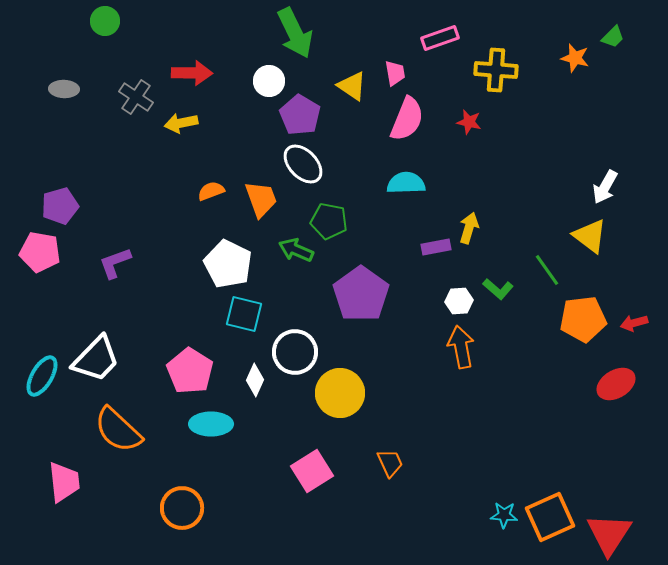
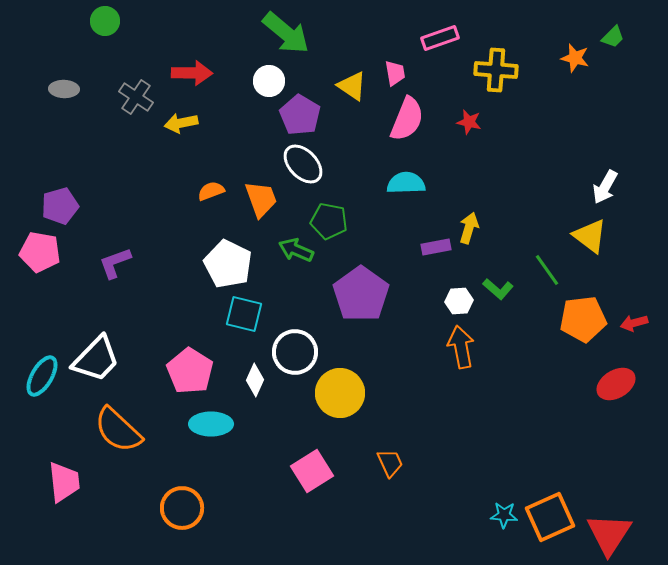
green arrow at (295, 33): moved 9 px left; rotated 24 degrees counterclockwise
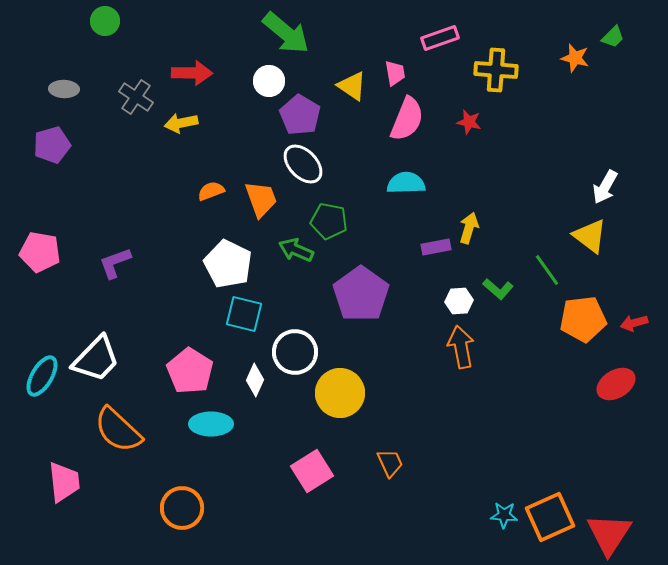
purple pentagon at (60, 206): moved 8 px left, 61 px up
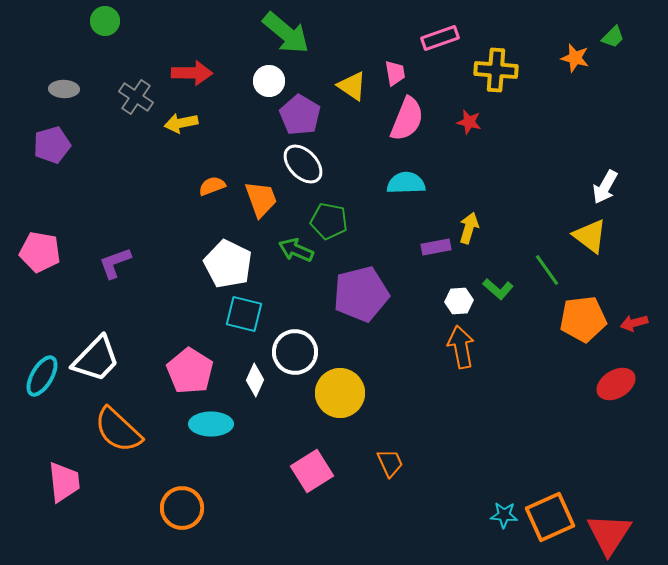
orange semicircle at (211, 191): moved 1 px right, 5 px up
purple pentagon at (361, 294): rotated 22 degrees clockwise
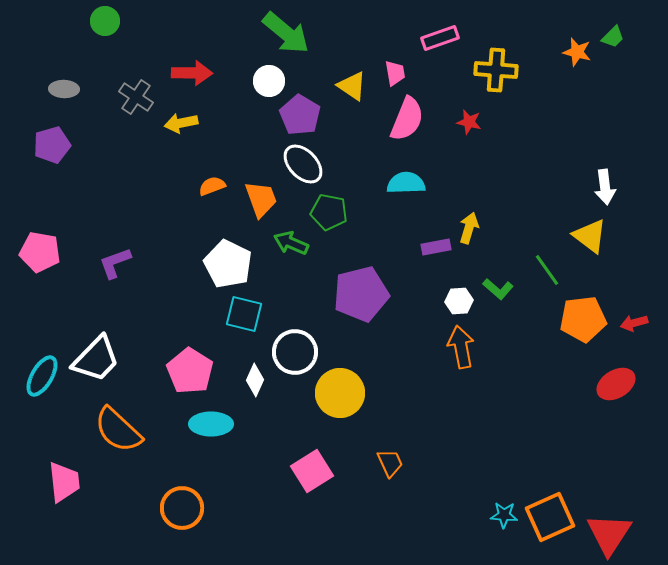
orange star at (575, 58): moved 2 px right, 6 px up
white arrow at (605, 187): rotated 36 degrees counterclockwise
green pentagon at (329, 221): moved 9 px up
green arrow at (296, 250): moved 5 px left, 7 px up
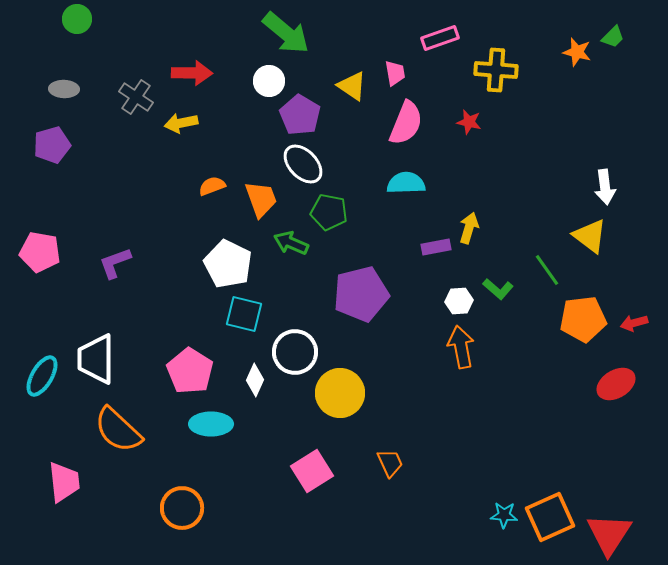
green circle at (105, 21): moved 28 px left, 2 px up
pink semicircle at (407, 119): moved 1 px left, 4 px down
white trapezoid at (96, 359): rotated 136 degrees clockwise
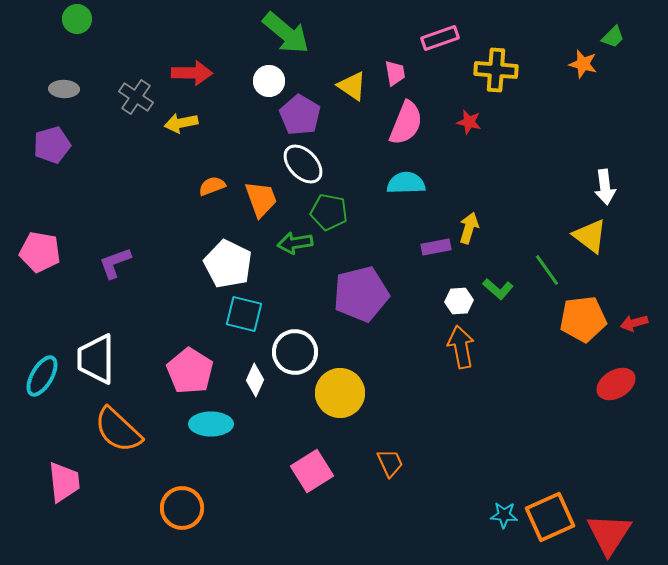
orange star at (577, 52): moved 6 px right, 12 px down
green arrow at (291, 243): moved 4 px right; rotated 32 degrees counterclockwise
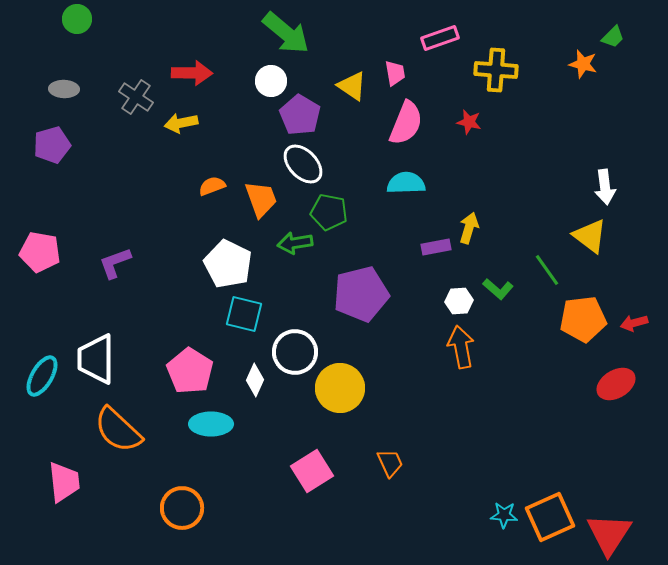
white circle at (269, 81): moved 2 px right
yellow circle at (340, 393): moved 5 px up
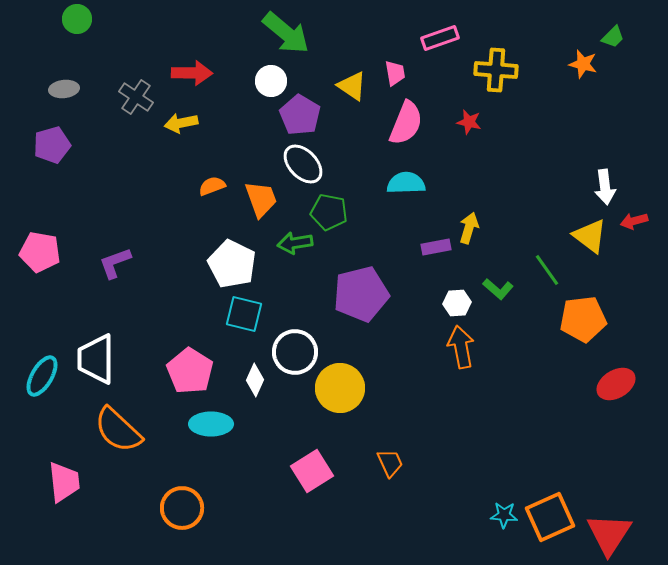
gray ellipse at (64, 89): rotated 8 degrees counterclockwise
white pentagon at (228, 264): moved 4 px right
white hexagon at (459, 301): moved 2 px left, 2 px down
red arrow at (634, 323): moved 102 px up
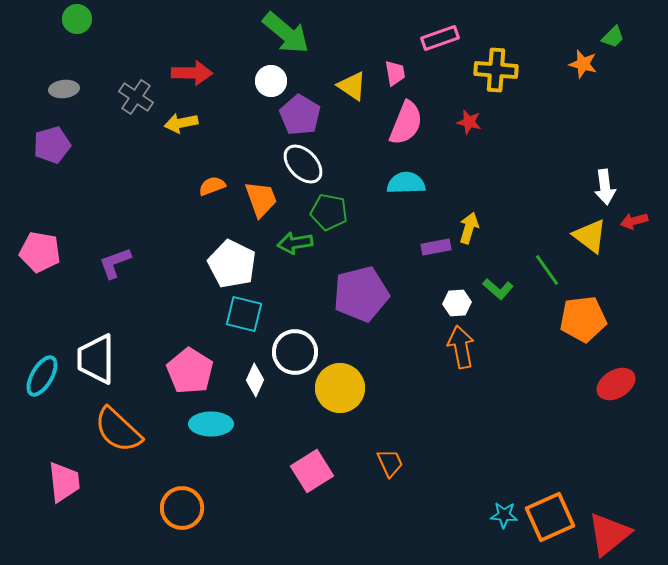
red triangle at (609, 534): rotated 18 degrees clockwise
